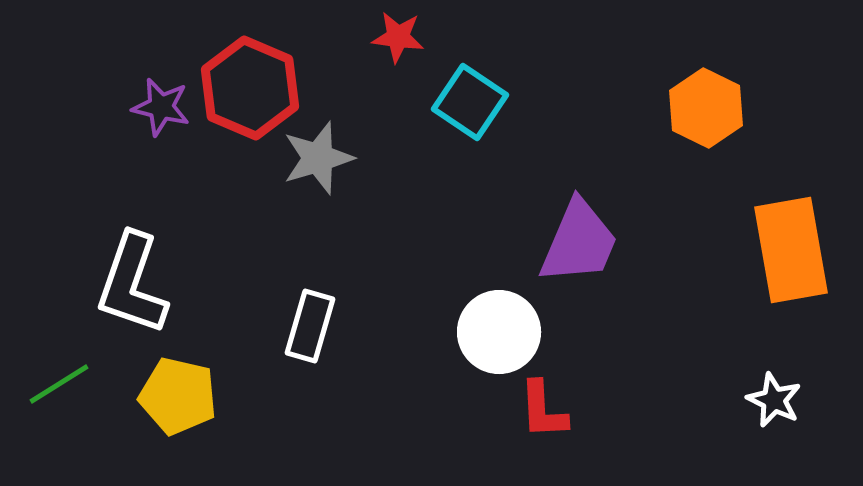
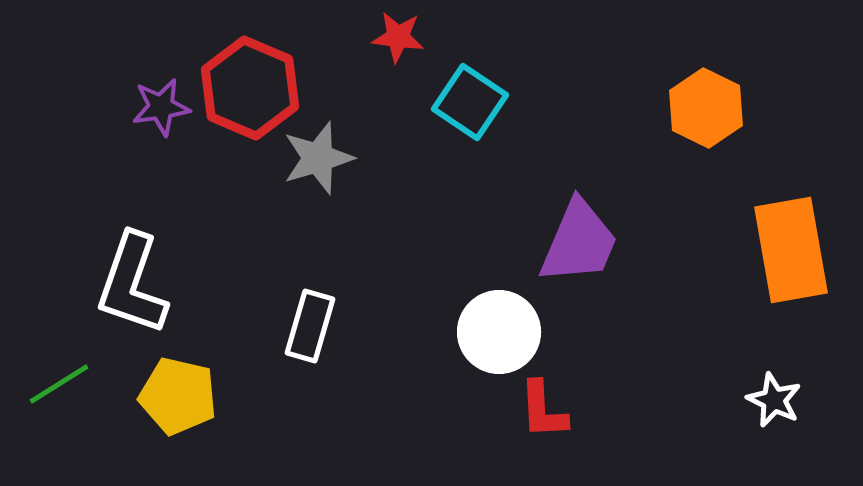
purple star: rotated 22 degrees counterclockwise
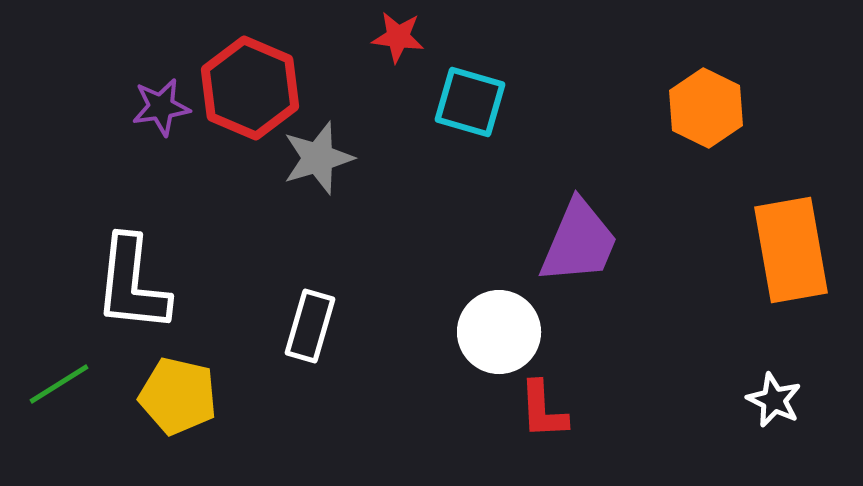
cyan square: rotated 18 degrees counterclockwise
white L-shape: rotated 13 degrees counterclockwise
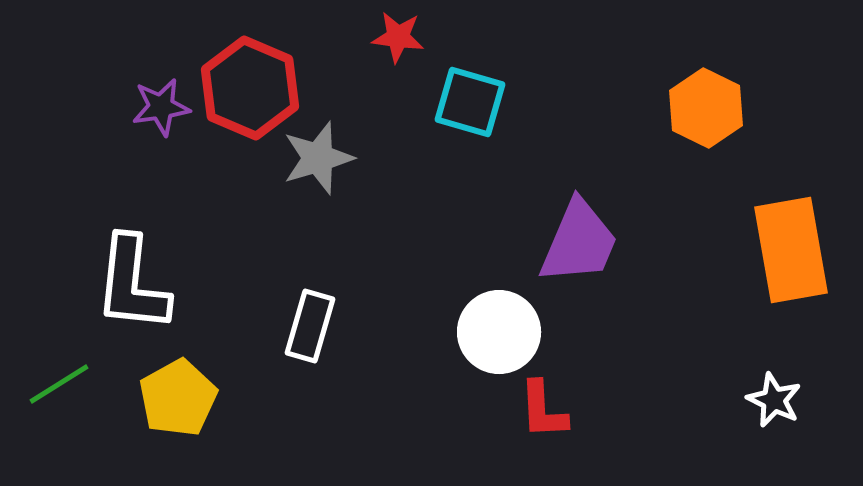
yellow pentagon: moved 2 px down; rotated 30 degrees clockwise
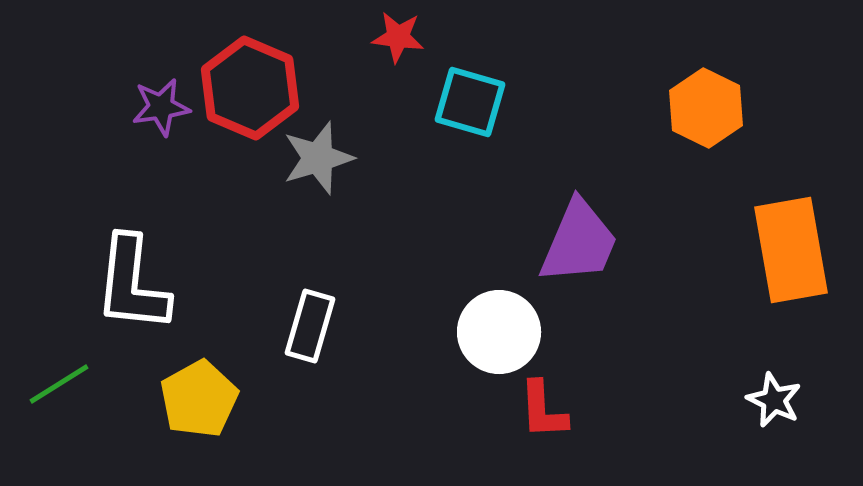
yellow pentagon: moved 21 px right, 1 px down
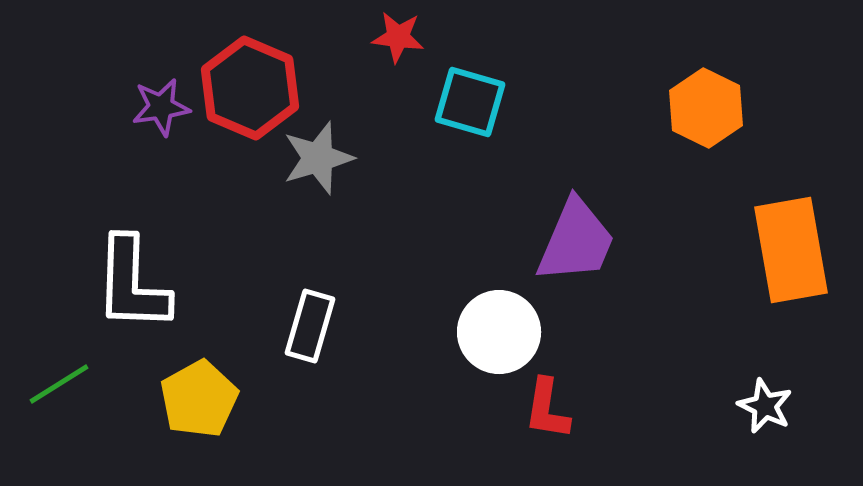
purple trapezoid: moved 3 px left, 1 px up
white L-shape: rotated 4 degrees counterclockwise
white star: moved 9 px left, 6 px down
red L-shape: moved 4 px right, 1 px up; rotated 12 degrees clockwise
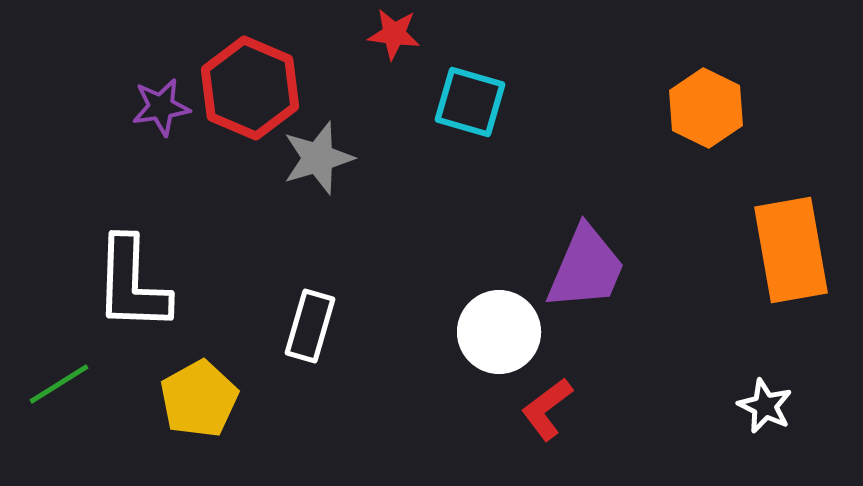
red star: moved 4 px left, 3 px up
purple trapezoid: moved 10 px right, 27 px down
red L-shape: rotated 44 degrees clockwise
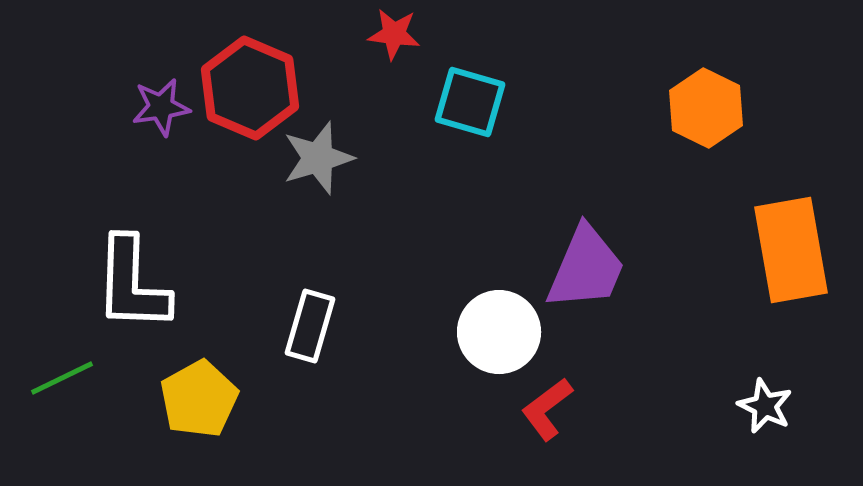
green line: moved 3 px right, 6 px up; rotated 6 degrees clockwise
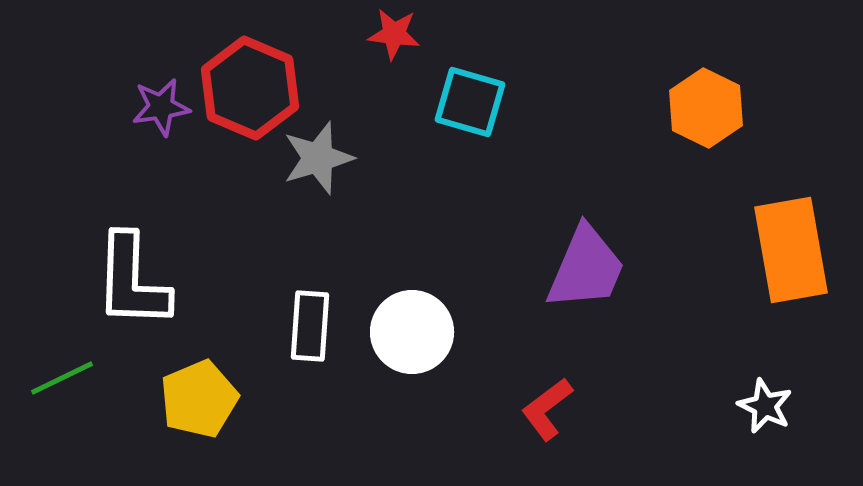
white L-shape: moved 3 px up
white rectangle: rotated 12 degrees counterclockwise
white circle: moved 87 px left
yellow pentagon: rotated 6 degrees clockwise
